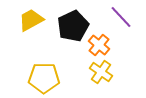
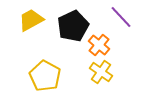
yellow pentagon: moved 1 px right, 2 px up; rotated 28 degrees clockwise
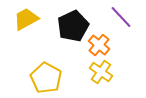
yellow trapezoid: moved 5 px left, 1 px up
yellow pentagon: moved 1 px right, 2 px down
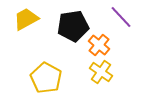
black pentagon: rotated 16 degrees clockwise
